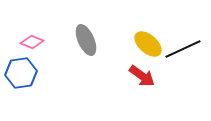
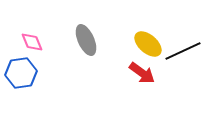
pink diamond: rotated 45 degrees clockwise
black line: moved 2 px down
red arrow: moved 3 px up
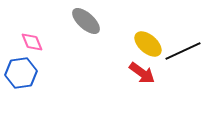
gray ellipse: moved 19 px up; rotated 24 degrees counterclockwise
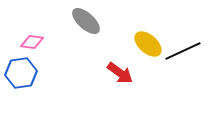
pink diamond: rotated 60 degrees counterclockwise
red arrow: moved 22 px left
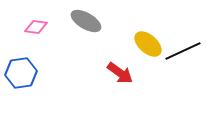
gray ellipse: rotated 12 degrees counterclockwise
pink diamond: moved 4 px right, 15 px up
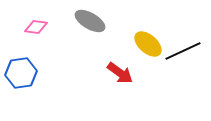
gray ellipse: moved 4 px right
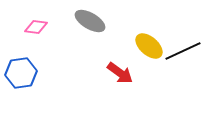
yellow ellipse: moved 1 px right, 2 px down
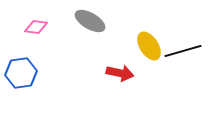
yellow ellipse: rotated 16 degrees clockwise
black line: rotated 9 degrees clockwise
red arrow: rotated 24 degrees counterclockwise
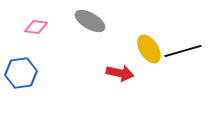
yellow ellipse: moved 3 px down
